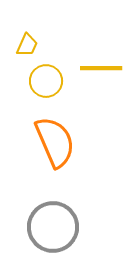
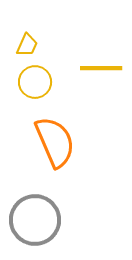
yellow circle: moved 11 px left, 1 px down
gray circle: moved 18 px left, 7 px up
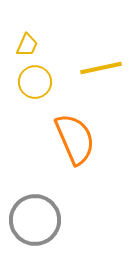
yellow line: rotated 12 degrees counterclockwise
orange semicircle: moved 20 px right, 3 px up
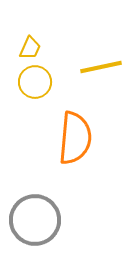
yellow trapezoid: moved 3 px right, 3 px down
yellow line: moved 1 px up
orange semicircle: moved 1 px up; rotated 28 degrees clockwise
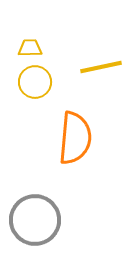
yellow trapezoid: rotated 115 degrees counterclockwise
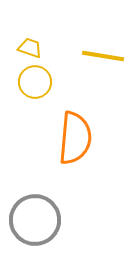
yellow trapezoid: rotated 20 degrees clockwise
yellow line: moved 2 px right, 11 px up; rotated 21 degrees clockwise
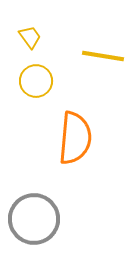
yellow trapezoid: moved 11 px up; rotated 35 degrees clockwise
yellow circle: moved 1 px right, 1 px up
gray circle: moved 1 px left, 1 px up
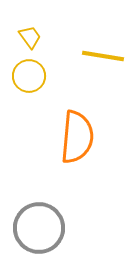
yellow circle: moved 7 px left, 5 px up
orange semicircle: moved 2 px right, 1 px up
gray circle: moved 5 px right, 9 px down
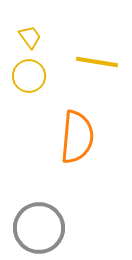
yellow line: moved 6 px left, 6 px down
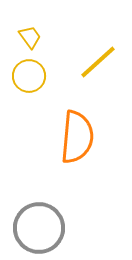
yellow line: moved 1 px right; rotated 51 degrees counterclockwise
